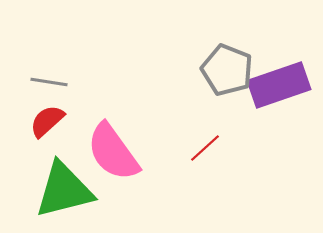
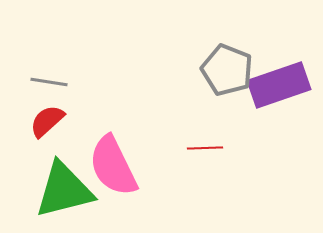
red line: rotated 40 degrees clockwise
pink semicircle: moved 14 px down; rotated 10 degrees clockwise
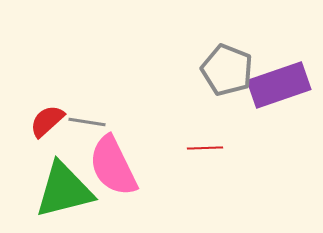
gray line: moved 38 px right, 40 px down
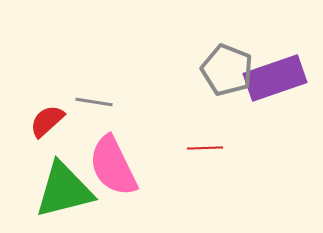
purple rectangle: moved 4 px left, 7 px up
gray line: moved 7 px right, 20 px up
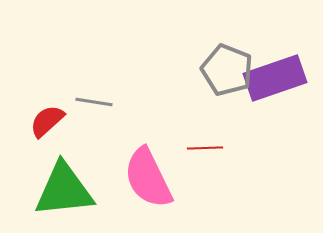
pink semicircle: moved 35 px right, 12 px down
green triangle: rotated 8 degrees clockwise
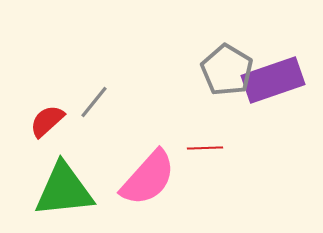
gray pentagon: rotated 9 degrees clockwise
purple rectangle: moved 2 px left, 2 px down
gray line: rotated 60 degrees counterclockwise
pink semicircle: rotated 112 degrees counterclockwise
